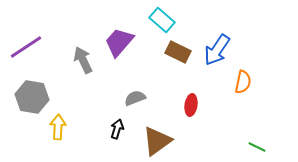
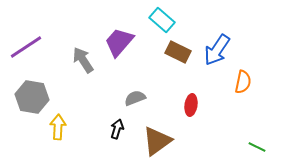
gray arrow: rotated 8 degrees counterclockwise
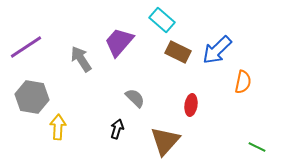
blue arrow: rotated 12 degrees clockwise
gray arrow: moved 2 px left, 1 px up
gray semicircle: rotated 65 degrees clockwise
brown triangle: moved 8 px right; rotated 12 degrees counterclockwise
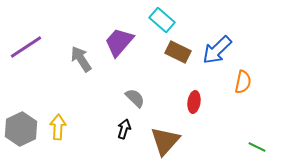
gray hexagon: moved 11 px left, 32 px down; rotated 24 degrees clockwise
red ellipse: moved 3 px right, 3 px up
black arrow: moved 7 px right
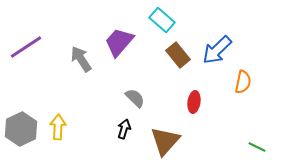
brown rectangle: moved 3 px down; rotated 25 degrees clockwise
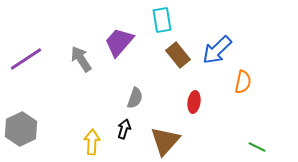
cyan rectangle: rotated 40 degrees clockwise
purple line: moved 12 px down
gray semicircle: rotated 65 degrees clockwise
yellow arrow: moved 34 px right, 15 px down
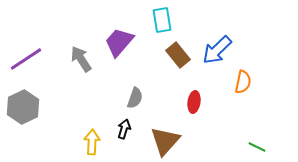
gray hexagon: moved 2 px right, 22 px up
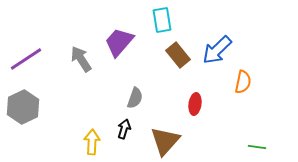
red ellipse: moved 1 px right, 2 px down
green line: rotated 18 degrees counterclockwise
